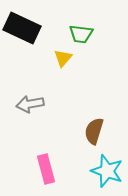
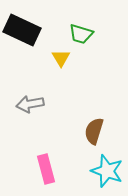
black rectangle: moved 2 px down
green trapezoid: rotated 10 degrees clockwise
yellow triangle: moved 2 px left; rotated 12 degrees counterclockwise
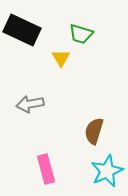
cyan star: rotated 28 degrees clockwise
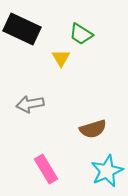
black rectangle: moved 1 px up
green trapezoid: rotated 15 degrees clockwise
brown semicircle: moved 1 px left, 2 px up; rotated 124 degrees counterclockwise
pink rectangle: rotated 16 degrees counterclockwise
